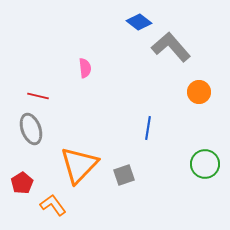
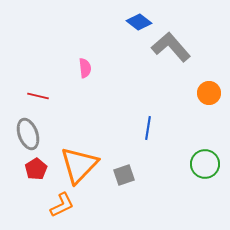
orange circle: moved 10 px right, 1 px down
gray ellipse: moved 3 px left, 5 px down
red pentagon: moved 14 px right, 14 px up
orange L-shape: moved 9 px right; rotated 100 degrees clockwise
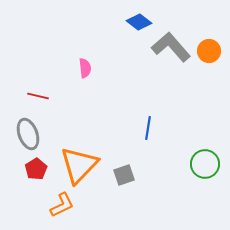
orange circle: moved 42 px up
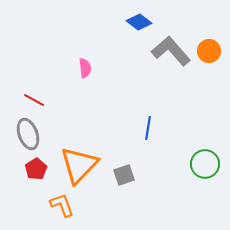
gray L-shape: moved 4 px down
red line: moved 4 px left, 4 px down; rotated 15 degrees clockwise
orange L-shape: rotated 84 degrees counterclockwise
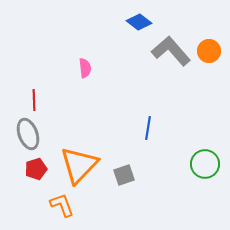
red line: rotated 60 degrees clockwise
red pentagon: rotated 15 degrees clockwise
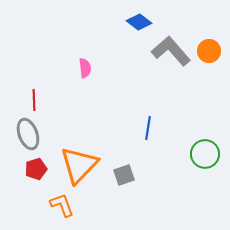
green circle: moved 10 px up
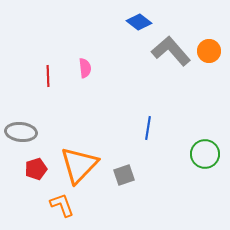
red line: moved 14 px right, 24 px up
gray ellipse: moved 7 px left, 2 px up; rotated 64 degrees counterclockwise
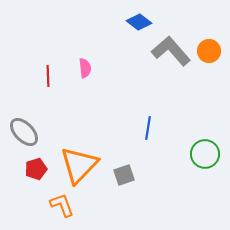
gray ellipse: moved 3 px right; rotated 40 degrees clockwise
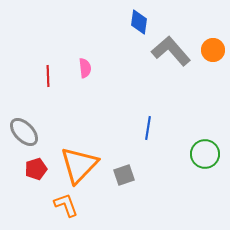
blue diamond: rotated 60 degrees clockwise
orange circle: moved 4 px right, 1 px up
orange L-shape: moved 4 px right
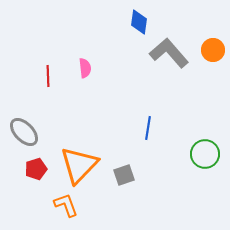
gray L-shape: moved 2 px left, 2 px down
